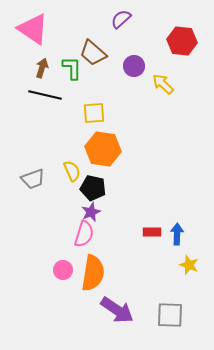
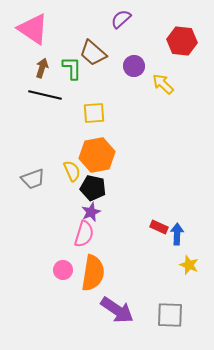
orange hexagon: moved 6 px left, 6 px down; rotated 20 degrees counterclockwise
red rectangle: moved 7 px right, 5 px up; rotated 24 degrees clockwise
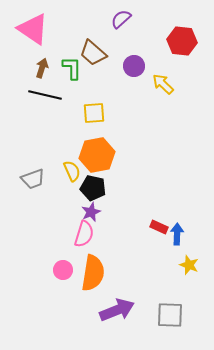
purple arrow: rotated 56 degrees counterclockwise
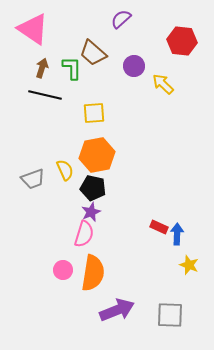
yellow semicircle: moved 7 px left, 1 px up
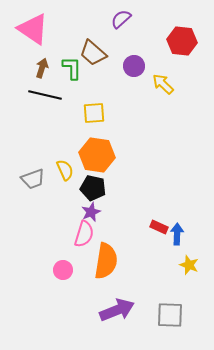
orange hexagon: rotated 20 degrees clockwise
orange semicircle: moved 13 px right, 12 px up
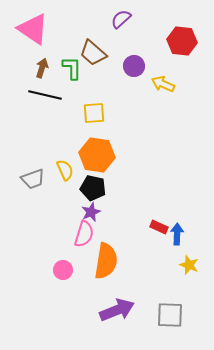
yellow arrow: rotated 20 degrees counterclockwise
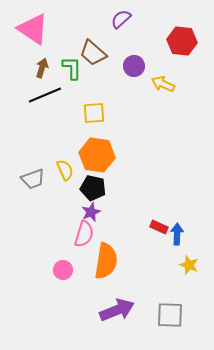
black line: rotated 36 degrees counterclockwise
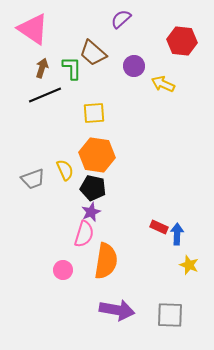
purple arrow: rotated 32 degrees clockwise
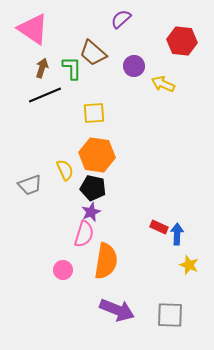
gray trapezoid: moved 3 px left, 6 px down
purple arrow: rotated 12 degrees clockwise
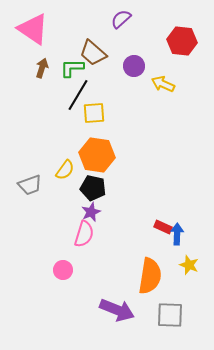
green L-shape: rotated 90 degrees counterclockwise
black line: moved 33 px right; rotated 36 degrees counterclockwise
yellow semicircle: rotated 60 degrees clockwise
red rectangle: moved 4 px right
orange semicircle: moved 44 px right, 15 px down
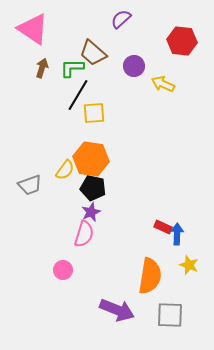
orange hexagon: moved 6 px left, 4 px down
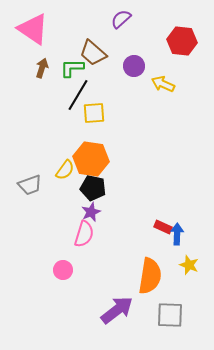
purple arrow: rotated 60 degrees counterclockwise
